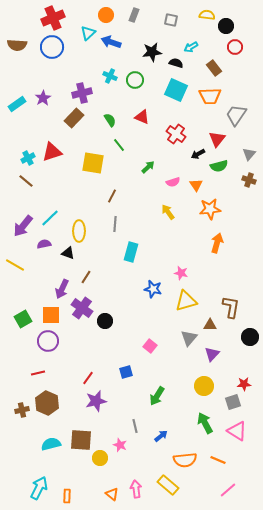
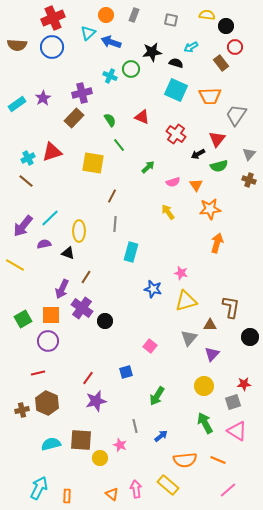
brown rectangle at (214, 68): moved 7 px right, 5 px up
green circle at (135, 80): moved 4 px left, 11 px up
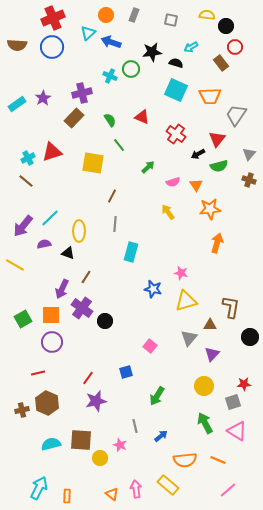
purple circle at (48, 341): moved 4 px right, 1 px down
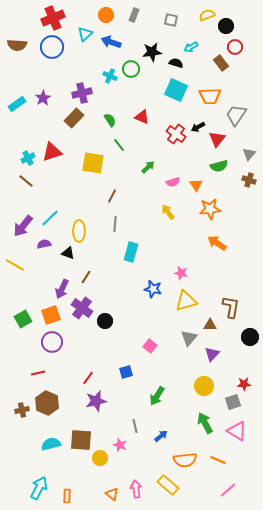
yellow semicircle at (207, 15): rotated 28 degrees counterclockwise
cyan triangle at (88, 33): moved 3 px left, 1 px down
black arrow at (198, 154): moved 27 px up
orange arrow at (217, 243): rotated 72 degrees counterclockwise
orange square at (51, 315): rotated 18 degrees counterclockwise
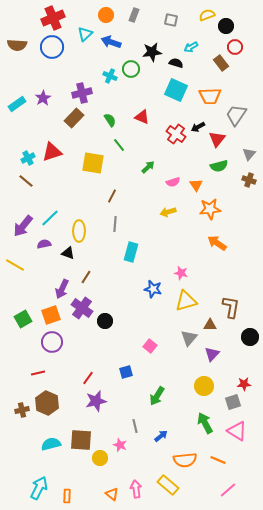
yellow arrow at (168, 212): rotated 70 degrees counterclockwise
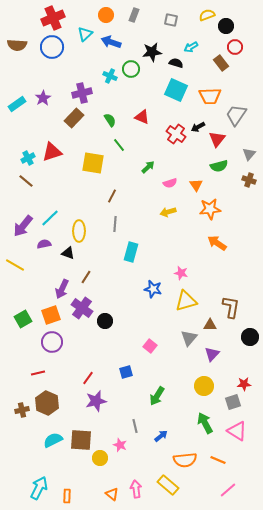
pink semicircle at (173, 182): moved 3 px left, 1 px down
cyan semicircle at (51, 444): moved 2 px right, 4 px up; rotated 12 degrees counterclockwise
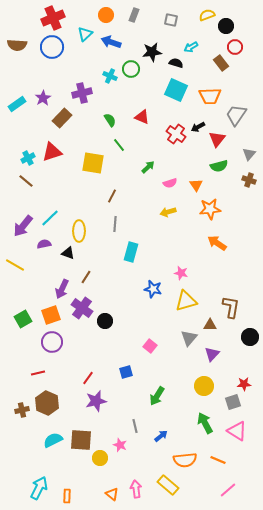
brown rectangle at (74, 118): moved 12 px left
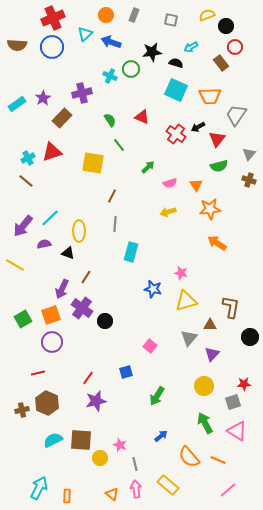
gray line at (135, 426): moved 38 px down
orange semicircle at (185, 460): moved 4 px right, 3 px up; rotated 55 degrees clockwise
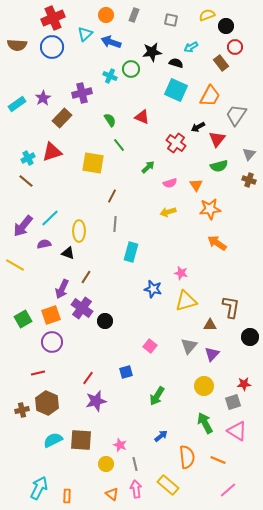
orange trapezoid at (210, 96): rotated 60 degrees counterclockwise
red cross at (176, 134): moved 9 px down
gray triangle at (189, 338): moved 8 px down
orange semicircle at (189, 457): moved 2 px left; rotated 145 degrees counterclockwise
yellow circle at (100, 458): moved 6 px right, 6 px down
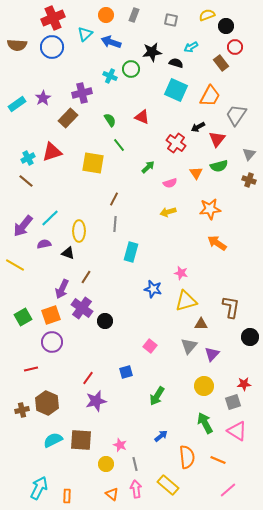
brown rectangle at (62, 118): moved 6 px right
orange triangle at (196, 185): moved 12 px up
brown line at (112, 196): moved 2 px right, 3 px down
green square at (23, 319): moved 2 px up
brown triangle at (210, 325): moved 9 px left, 1 px up
red line at (38, 373): moved 7 px left, 4 px up
